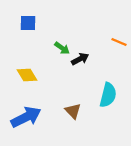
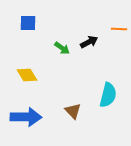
orange line: moved 13 px up; rotated 21 degrees counterclockwise
black arrow: moved 9 px right, 17 px up
blue arrow: rotated 28 degrees clockwise
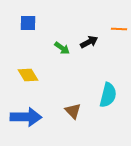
yellow diamond: moved 1 px right
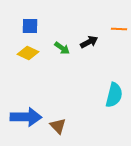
blue square: moved 2 px right, 3 px down
yellow diamond: moved 22 px up; rotated 35 degrees counterclockwise
cyan semicircle: moved 6 px right
brown triangle: moved 15 px left, 15 px down
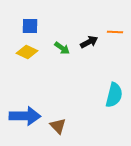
orange line: moved 4 px left, 3 px down
yellow diamond: moved 1 px left, 1 px up
blue arrow: moved 1 px left, 1 px up
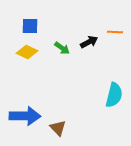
brown triangle: moved 2 px down
